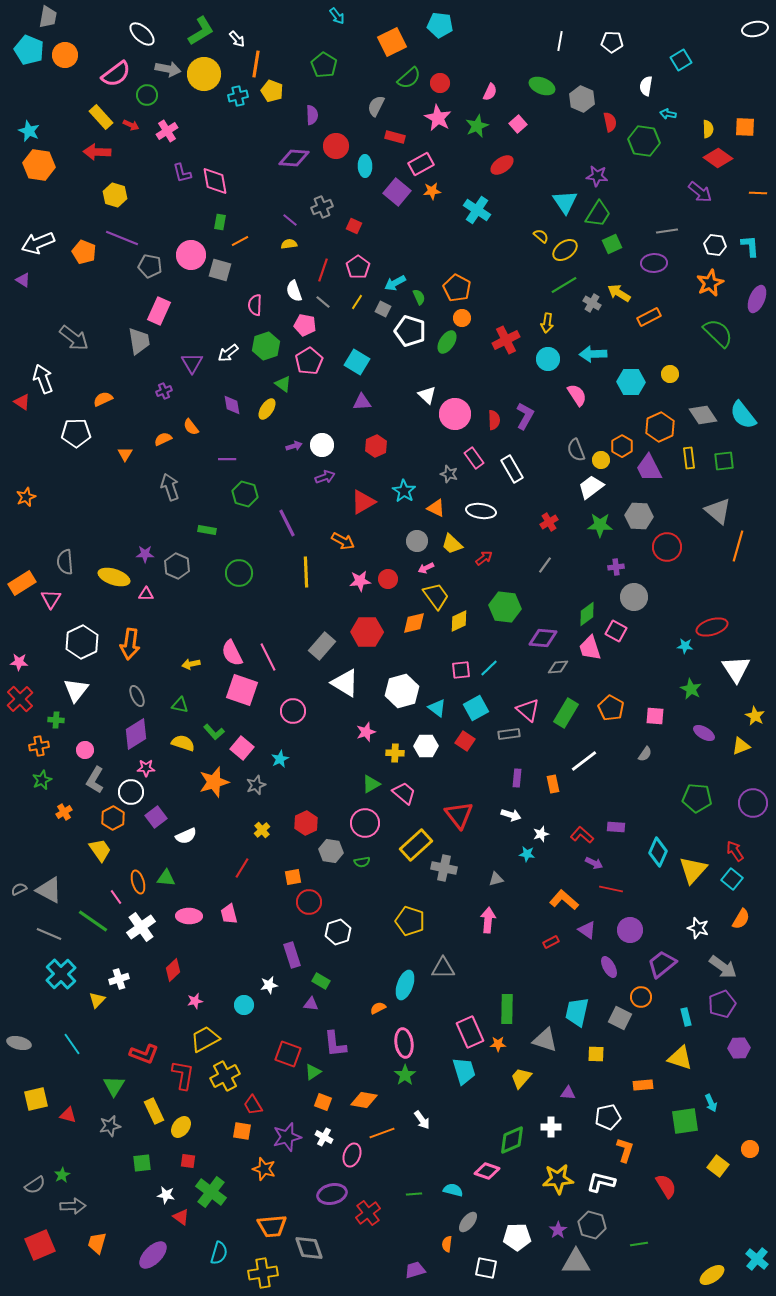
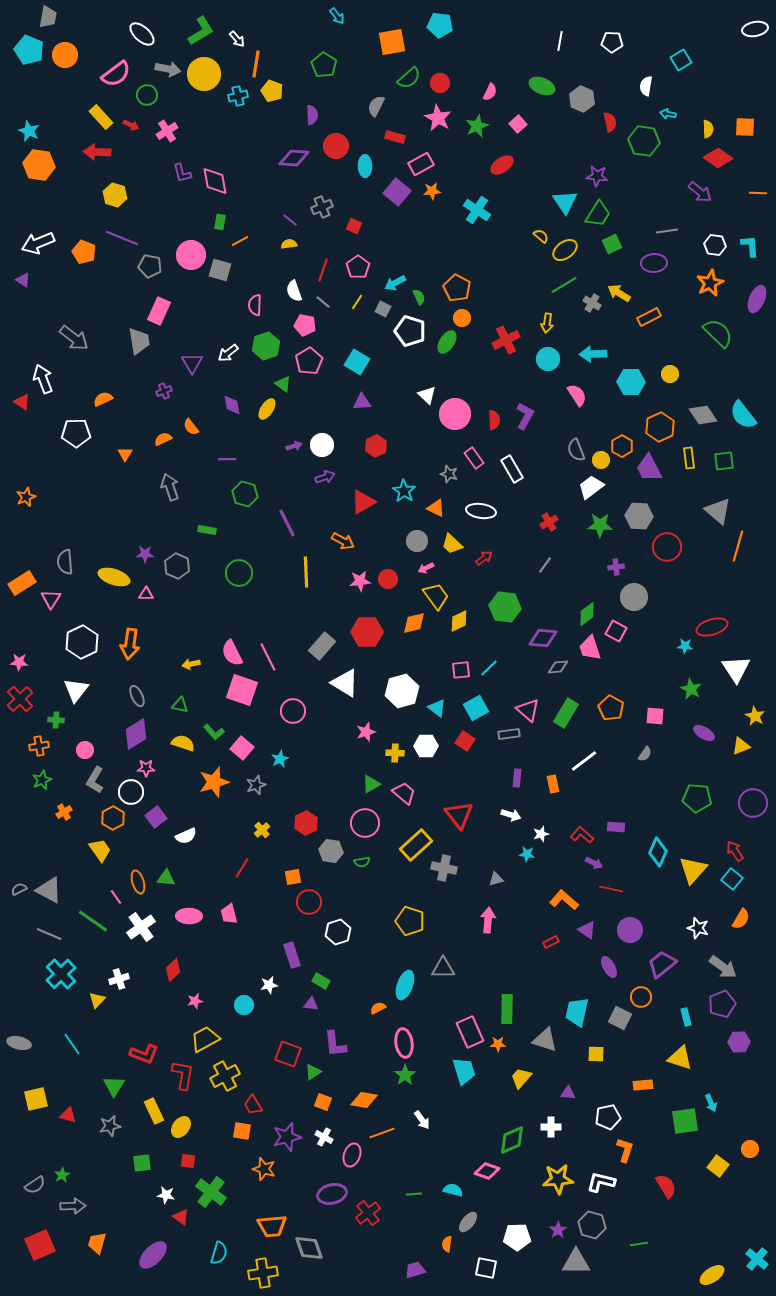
orange square at (392, 42): rotated 16 degrees clockwise
purple hexagon at (739, 1048): moved 6 px up
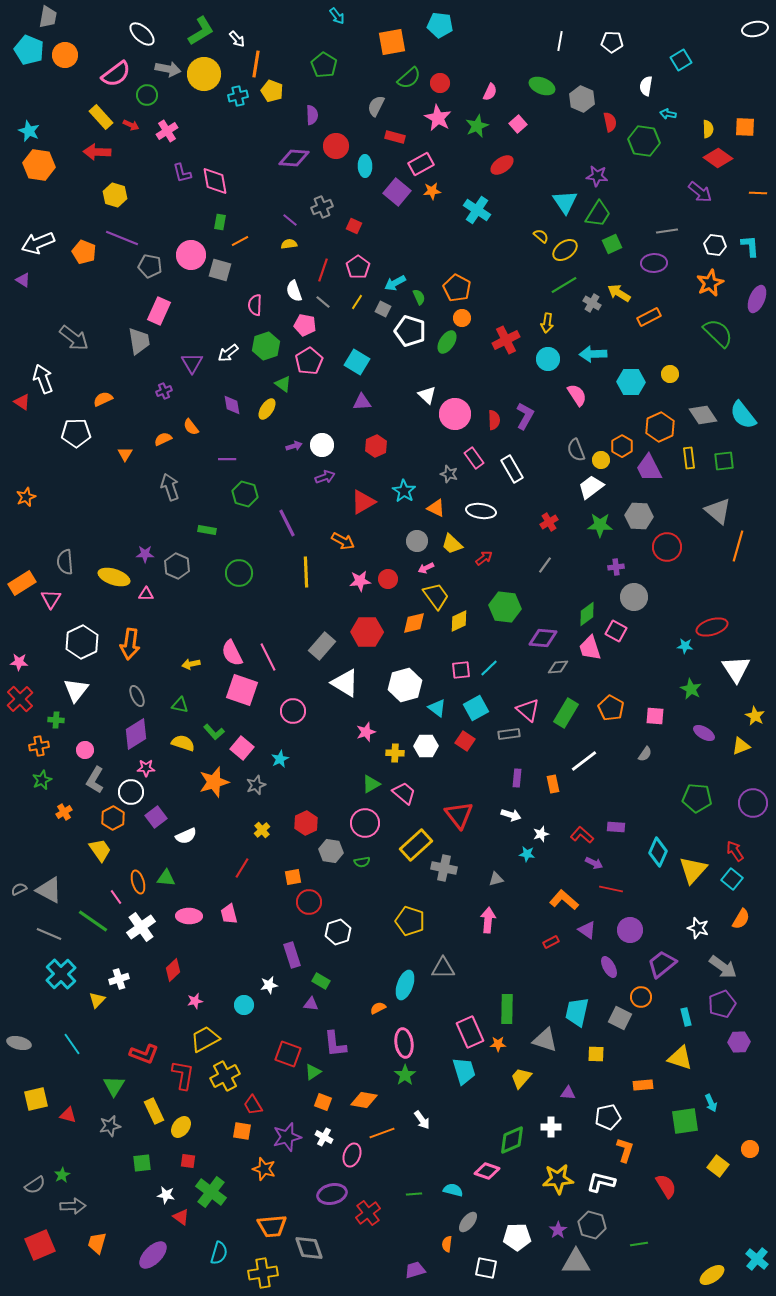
white hexagon at (402, 691): moved 3 px right, 6 px up
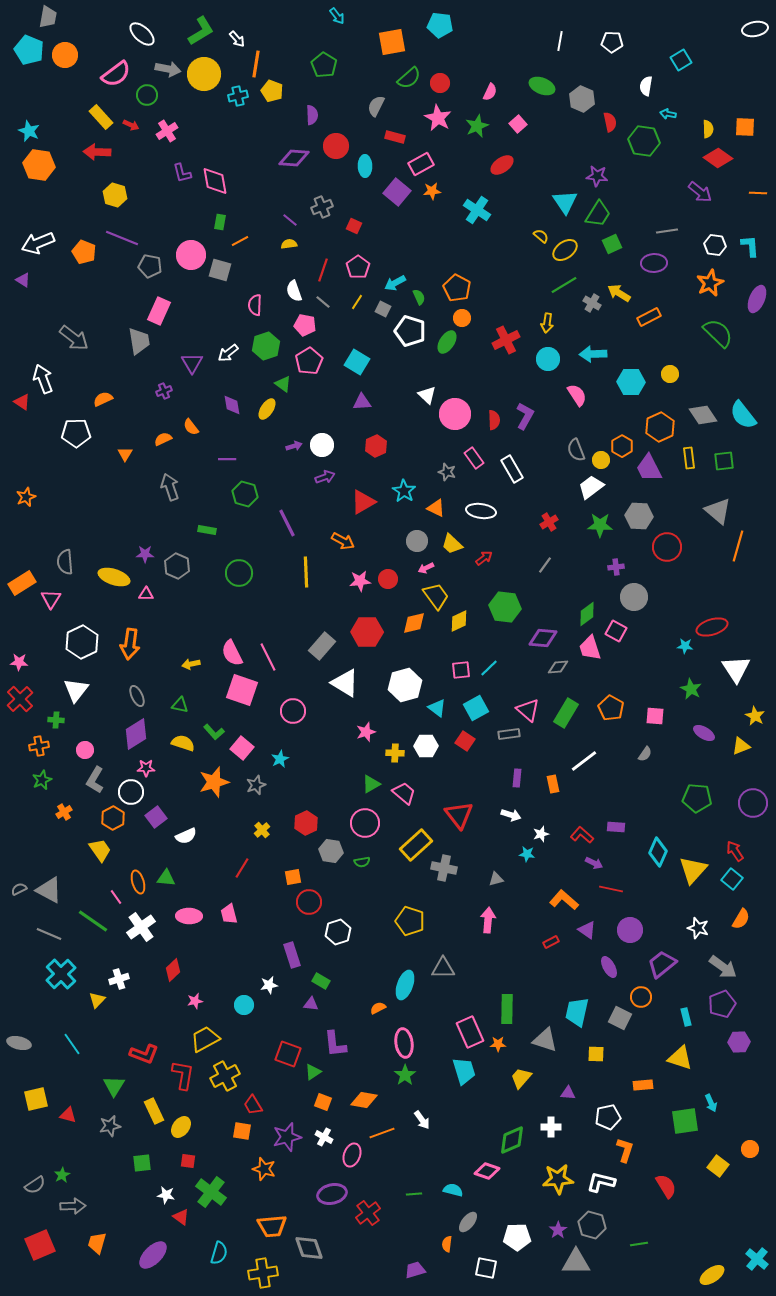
gray star at (449, 474): moved 2 px left, 2 px up
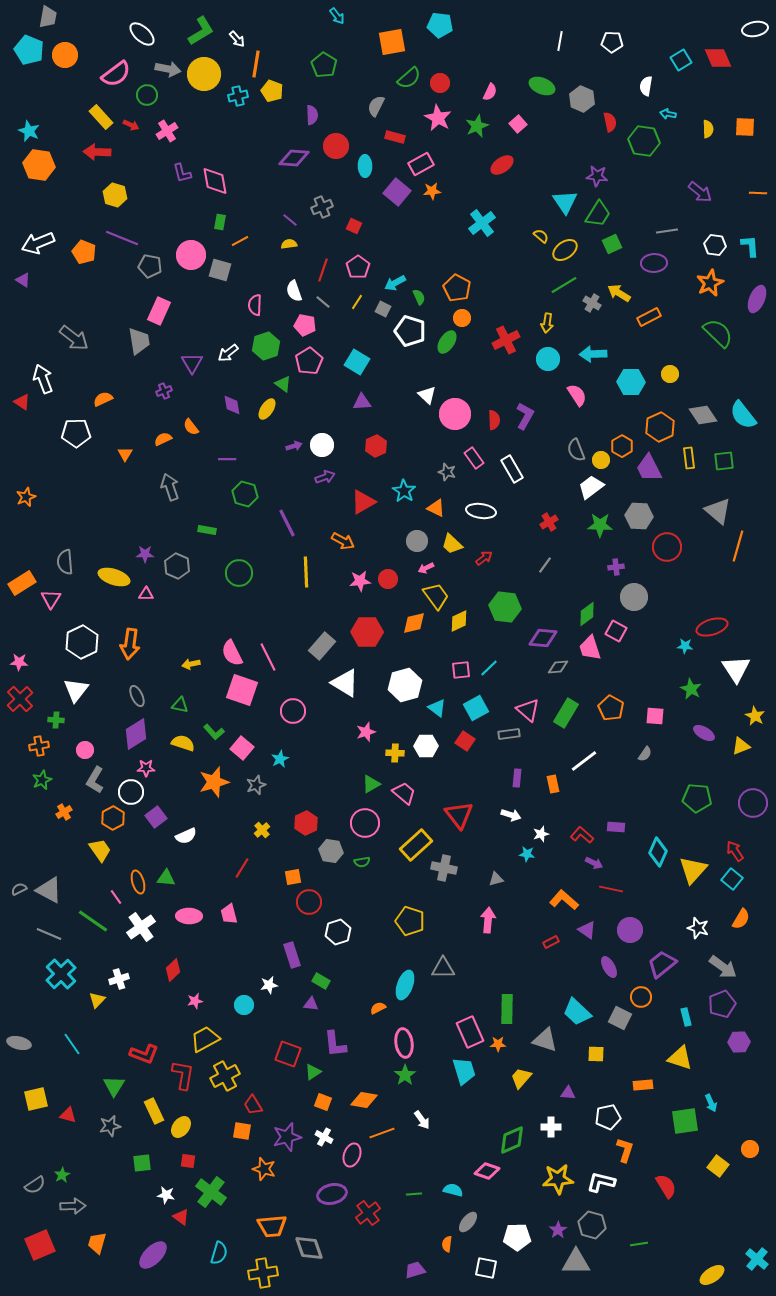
red diamond at (718, 158): moved 100 px up; rotated 32 degrees clockwise
cyan cross at (477, 210): moved 5 px right, 13 px down; rotated 20 degrees clockwise
cyan trapezoid at (577, 1012): rotated 60 degrees counterclockwise
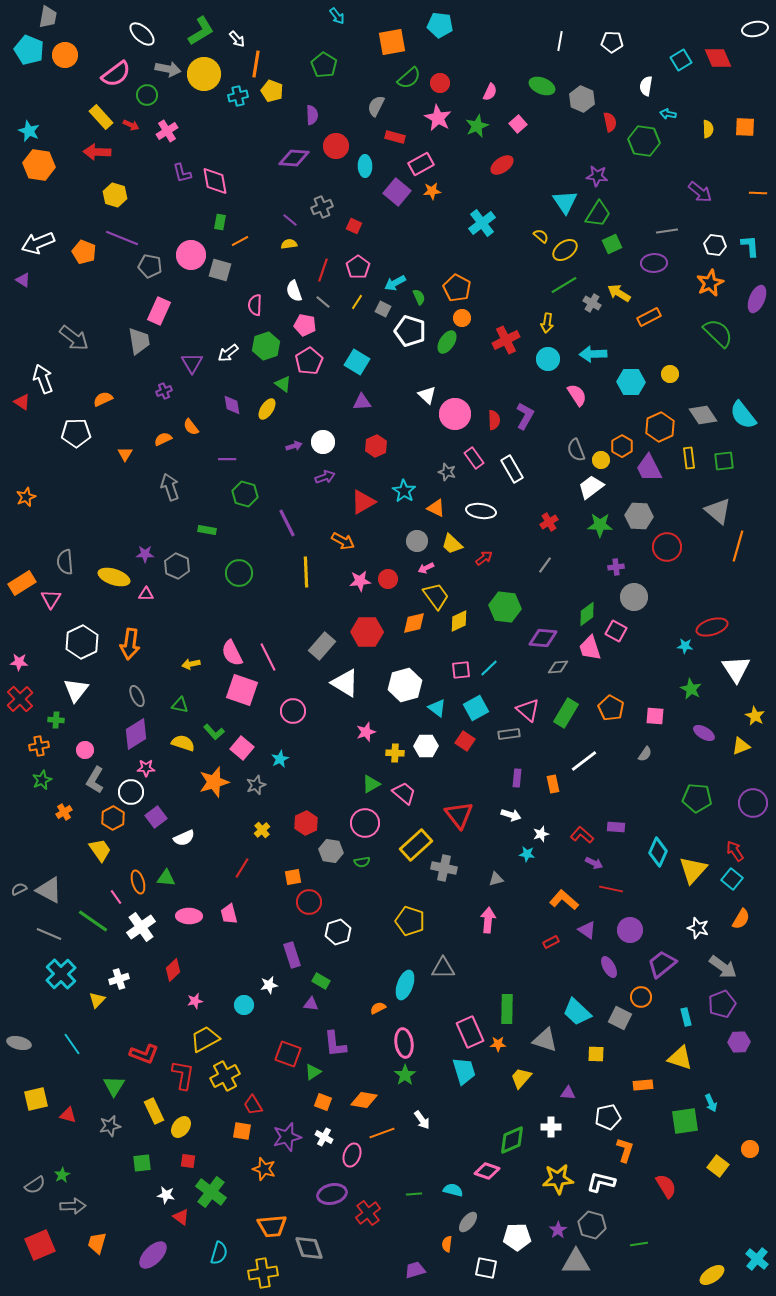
white circle at (322, 445): moved 1 px right, 3 px up
white semicircle at (186, 836): moved 2 px left, 2 px down
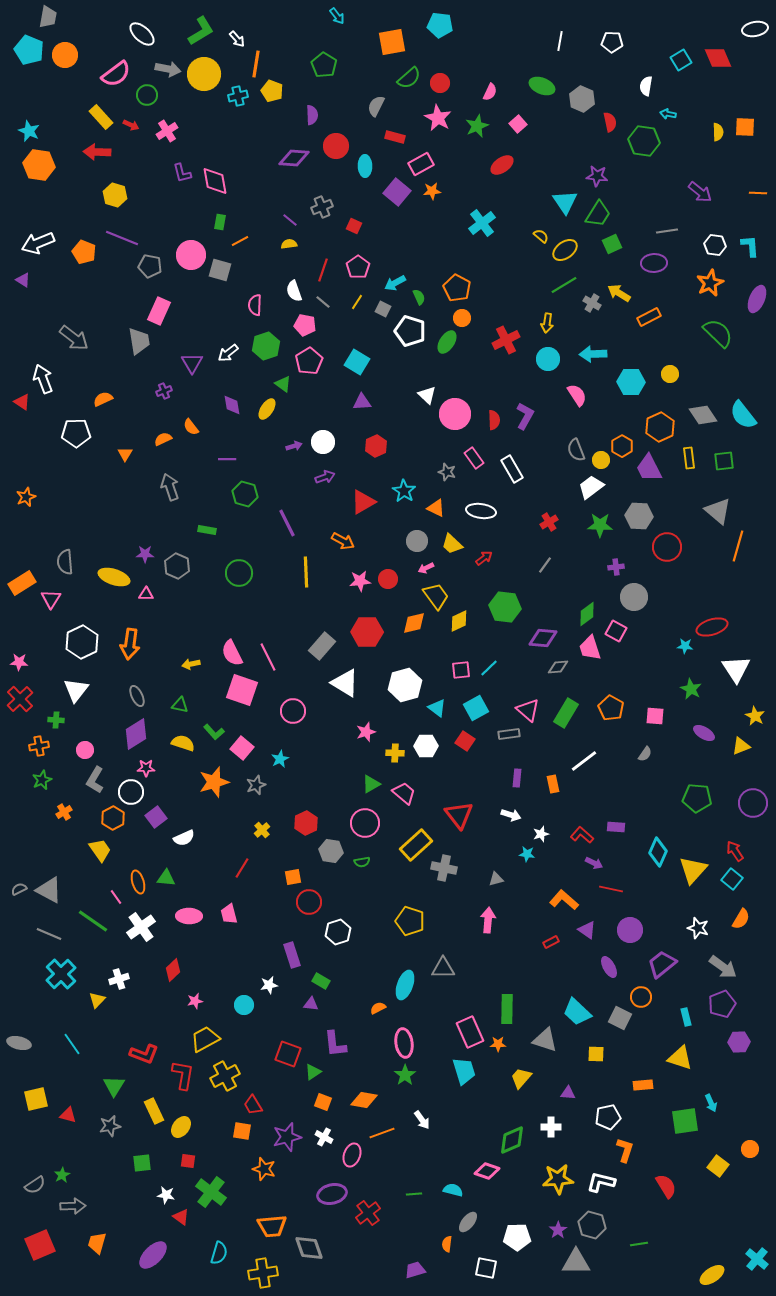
yellow semicircle at (708, 129): moved 10 px right, 3 px down
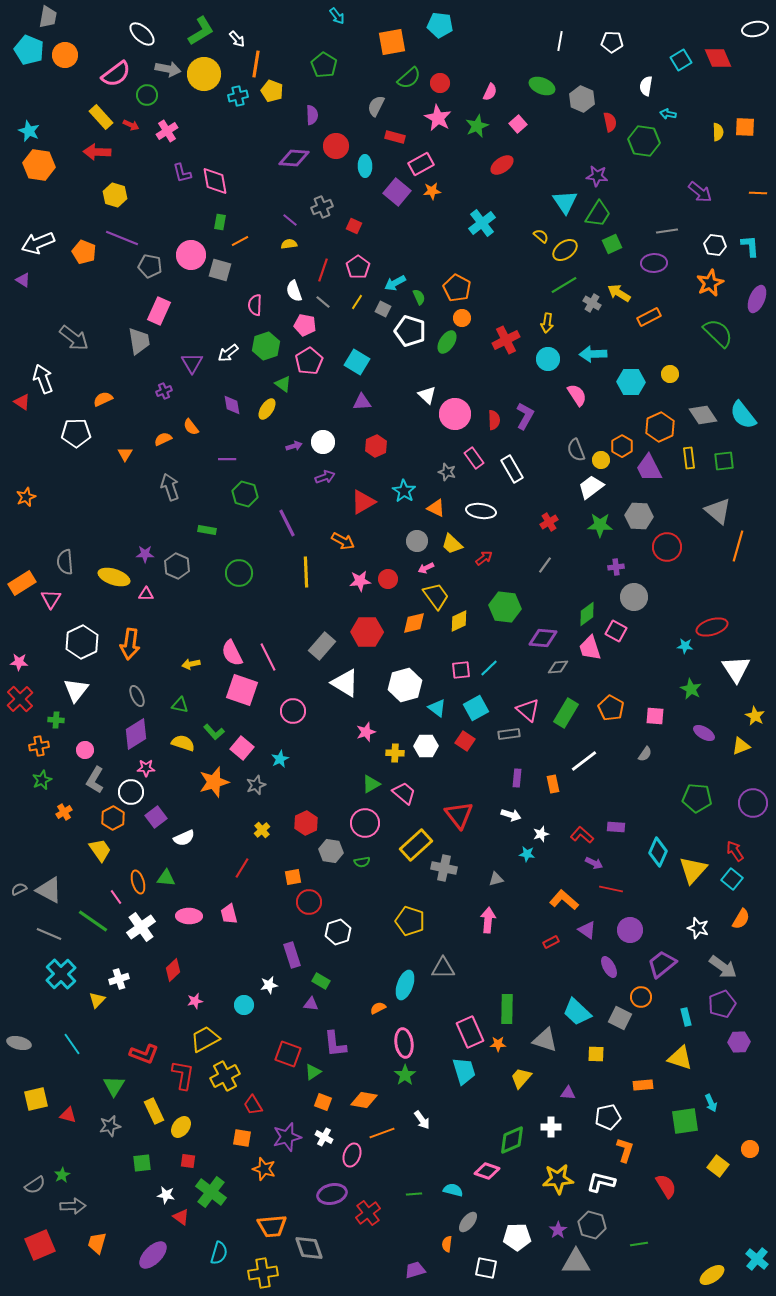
orange square at (242, 1131): moved 7 px down
